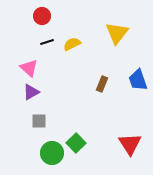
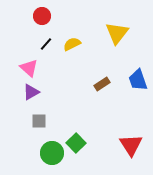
black line: moved 1 px left, 2 px down; rotated 32 degrees counterclockwise
brown rectangle: rotated 35 degrees clockwise
red triangle: moved 1 px right, 1 px down
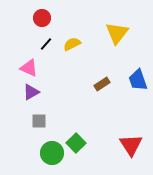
red circle: moved 2 px down
pink triangle: rotated 18 degrees counterclockwise
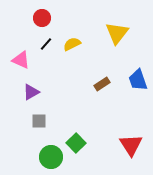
pink triangle: moved 8 px left, 8 px up
green circle: moved 1 px left, 4 px down
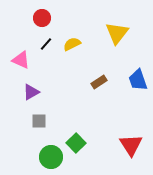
brown rectangle: moved 3 px left, 2 px up
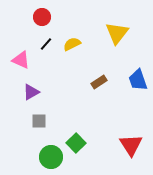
red circle: moved 1 px up
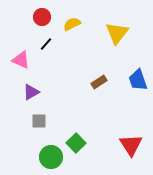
yellow semicircle: moved 20 px up
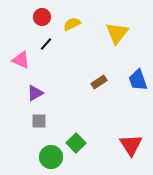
purple triangle: moved 4 px right, 1 px down
